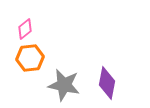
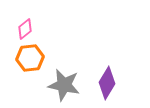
purple diamond: rotated 20 degrees clockwise
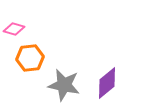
pink diamond: moved 11 px left; rotated 55 degrees clockwise
purple diamond: rotated 20 degrees clockwise
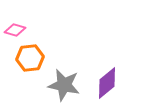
pink diamond: moved 1 px right, 1 px down
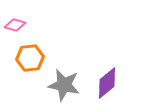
pink diamond: moved 5 px up
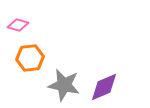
pink diamond: moved 3 px right
purple diamond: moved 3 px left, 4 px down; rotated 16 degrees clockwise
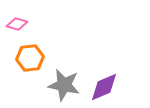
pink diamond: moved 1 px left, 1 px up
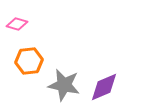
orange hexagon: moved 1 px left, 3 px down
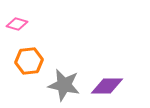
purple diamond: moved 3 px right, 1 px up; rotated 24 degrees clockwise
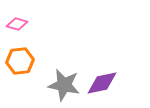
orange hexagon: moved 9 px left
purple diamond: moved 5 px left, 3 px up; rotated 12 degrees counterclockwise
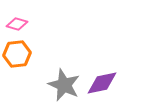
orange hexagon: moved 3 px left, 7 px up
gray star: rotated 12 degrees clockwise
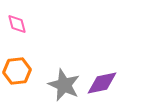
pink diamond: rotated 60 degrees clockwise
orange hexagon: moved 17 px down
